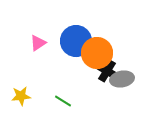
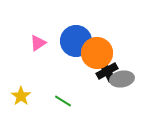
black cross: rotated 30 degrees clockwise
yellow star: rotated 30 degrees counterclockwise
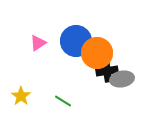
black cross: rotated 20 degrees clockwise
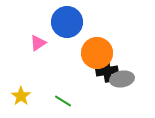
blue circle: moved 9 px left, 19 px up
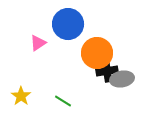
blue circle: moved 1 px right, 2 px down
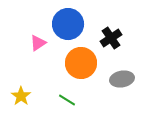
orange circle: moved 16 px left, 10 px down
black cross: moved 4 px right, 33 px up; rotated 25 degrees counterclockwise
green line: moved 4 px right, 1 px up
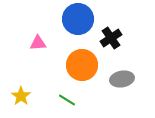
blue circle: moved 10 px right, 5 px up
pink triangle: rotated 30 degrees clockwise
orange circle: moved 1 px right, 2 px down
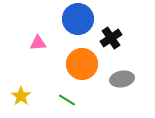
orange circle: moved 1 px up
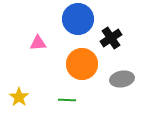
yellow star: moved 2 px left, 1 px down
green line: rotated 30 degrees counterclockwise
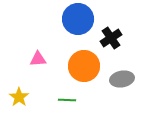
pink triangle: moved 16 px down
orange circle: moved 2 px right, 2 px down
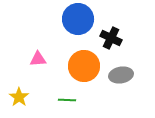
black cross: rotated 30 degrees counterclockwise
gray ellipse: moved 1 px left, 4 px up
